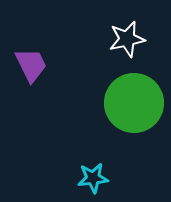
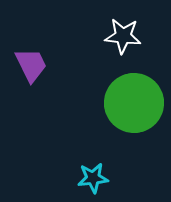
white star: moved 4 px left, 3 px up; rotated 18 degrees clockwise
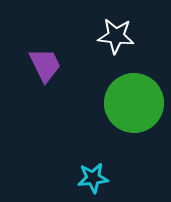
white star: moved 7 px left
purple trapezoid: moved 14 px right
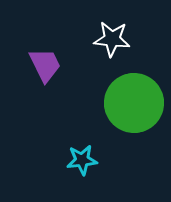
white star: moved 4 px left, 3 px down
cyan star: moved 11 px left, 18 px up
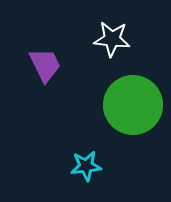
green circle: moved 1 px left, 2 px down
cyan star: moved 4 px right, 6 px down
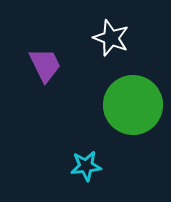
white star: moved 1 px left, 1 px up; rotated 15 degrees clockwise
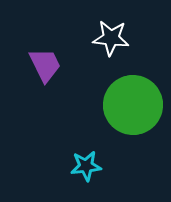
white star: rotated 15 degrees counterclockwise
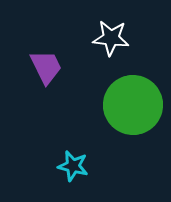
purple trapezoid: moved 1 px right, 2 px down
cyan star: moved 13 px left; rotated 20 degrees clockwise
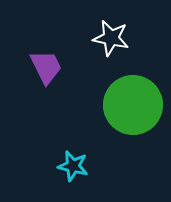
white star: rotated 6 degrees clockwise
